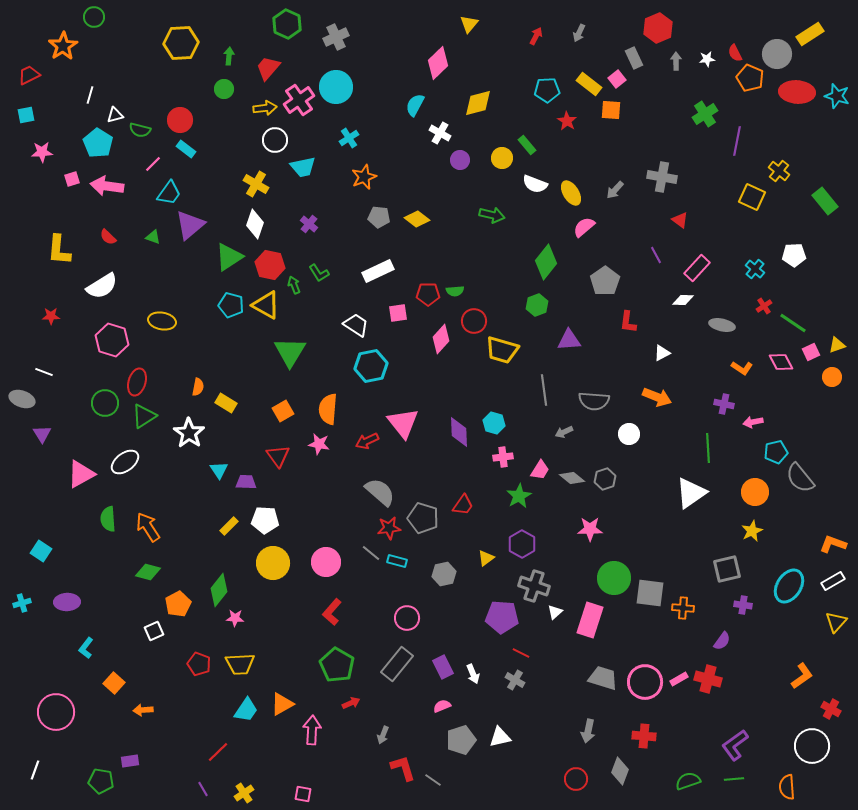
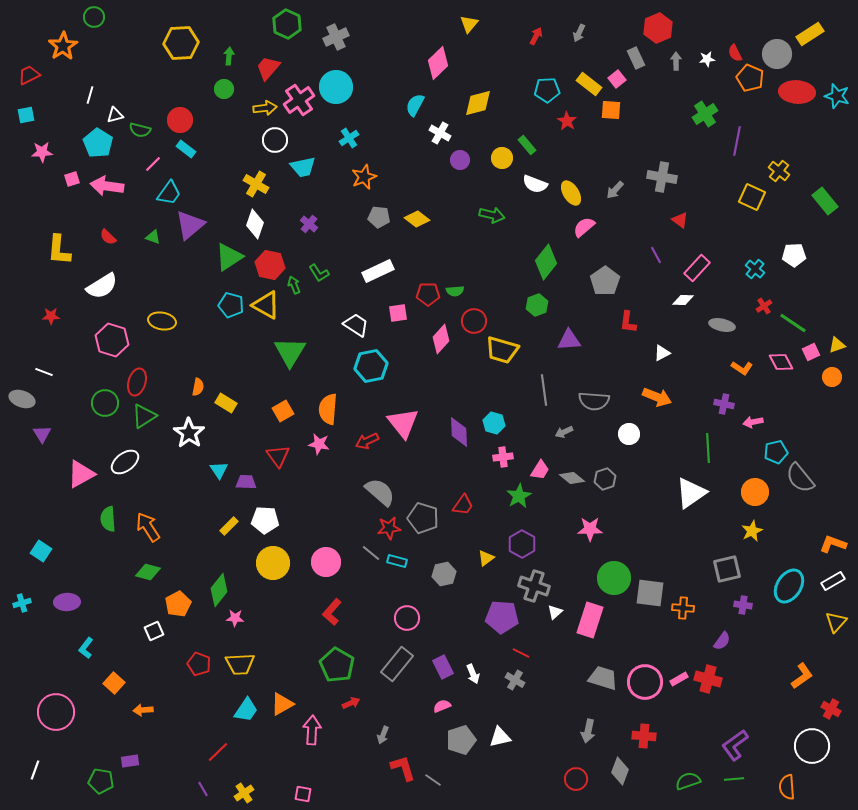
gray rectangle at (634, 58): moved 2 px right
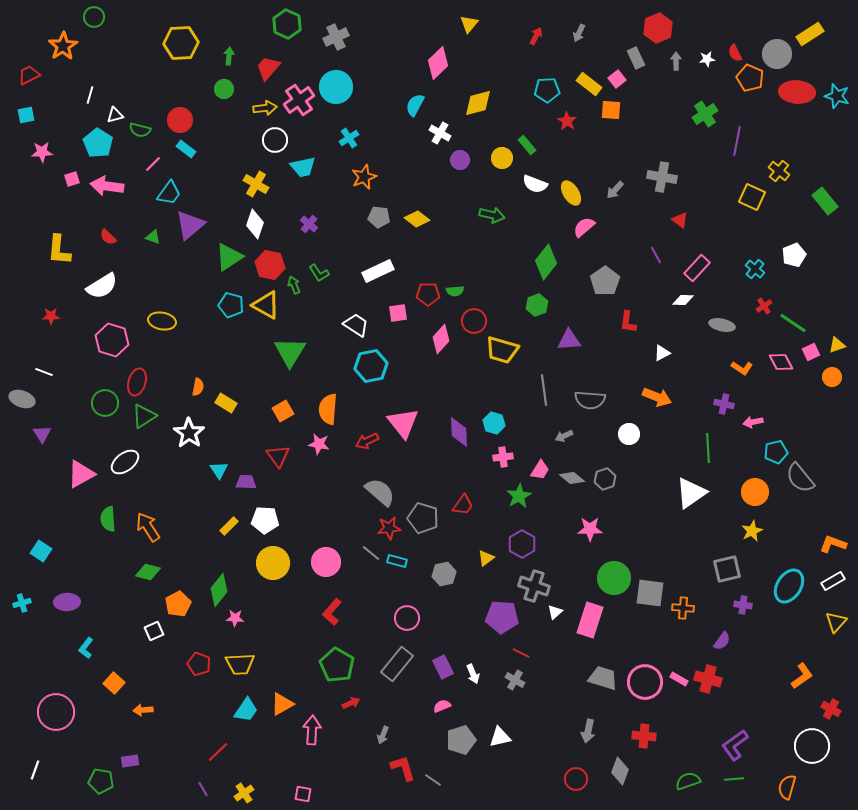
white pentagon at (794, 255): rotated 20 degrees counterclockwise
gray semicircle at (594, 401): moved 4 px left, 1 px up
gray arrow at (564, 432): moved 4 px down
pink rectangle at (679, 679): rotated 60 degrees clockwise
orange semicircle at (787, 787): rotated 20 degrees clockwise
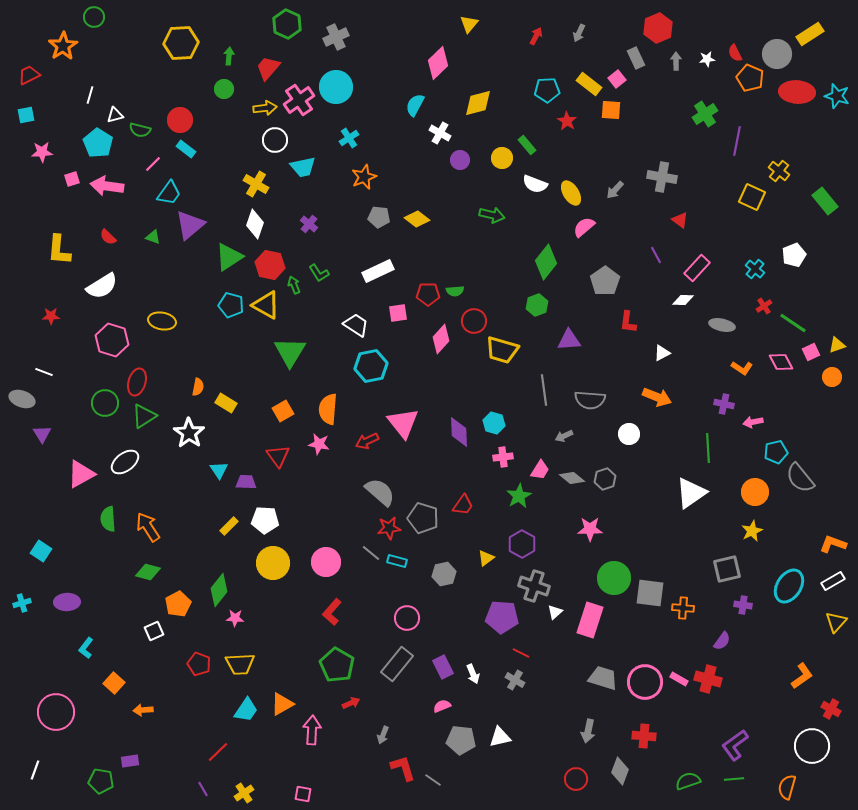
gray pentagon at (461, 740): rotated 24 degrees clockwise
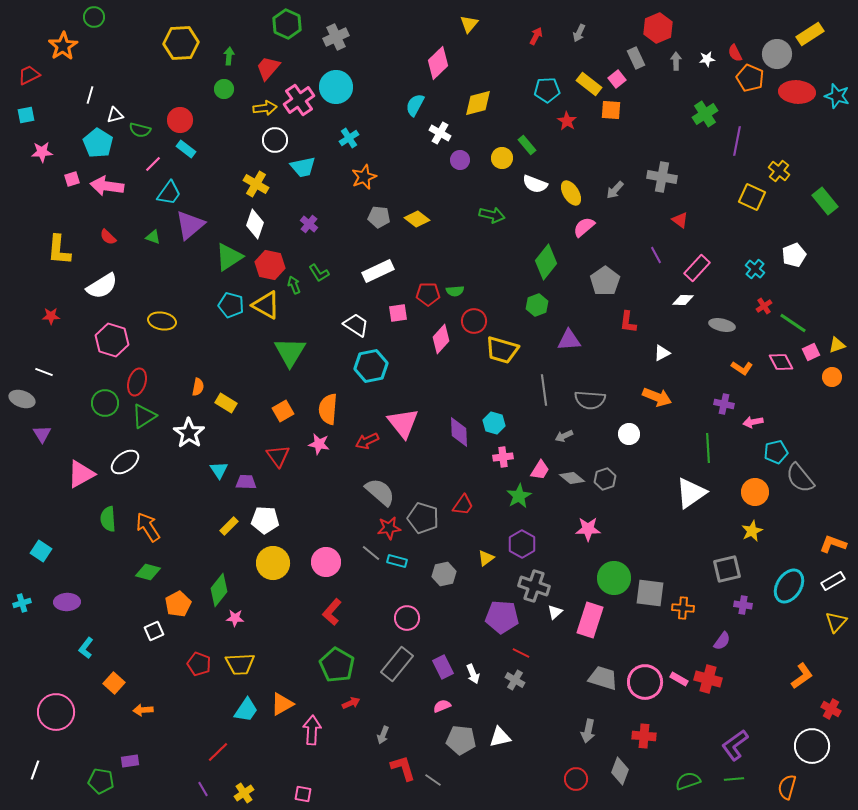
pink star at (590, 529): moved 2 px left
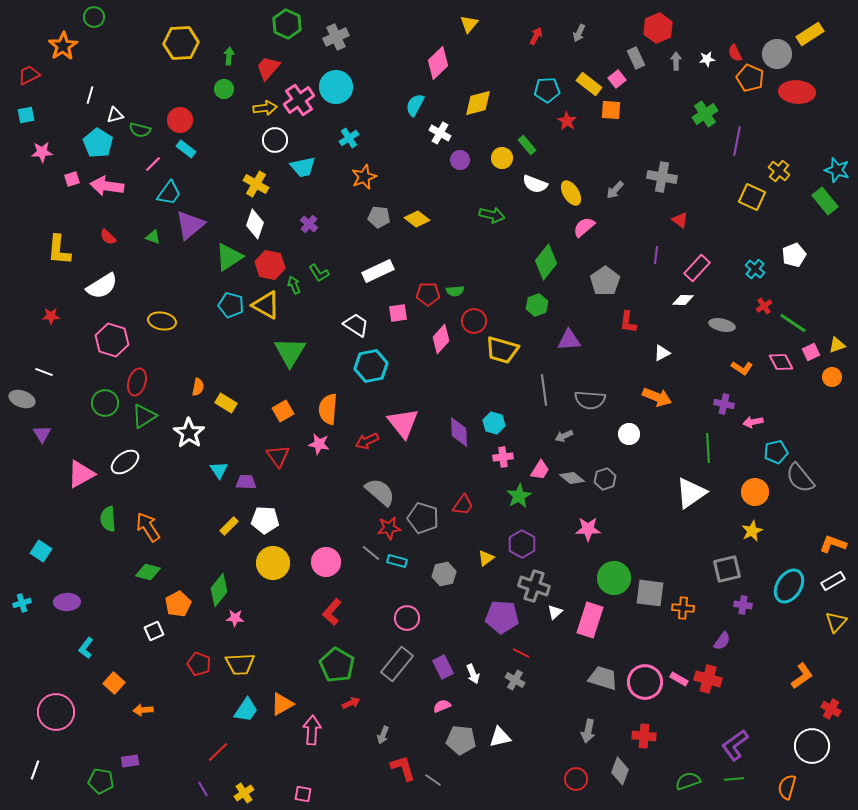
cyan star at (837, 96): moved 74 px down
purple line at (656, 255): rotated 36 degrees clockwise
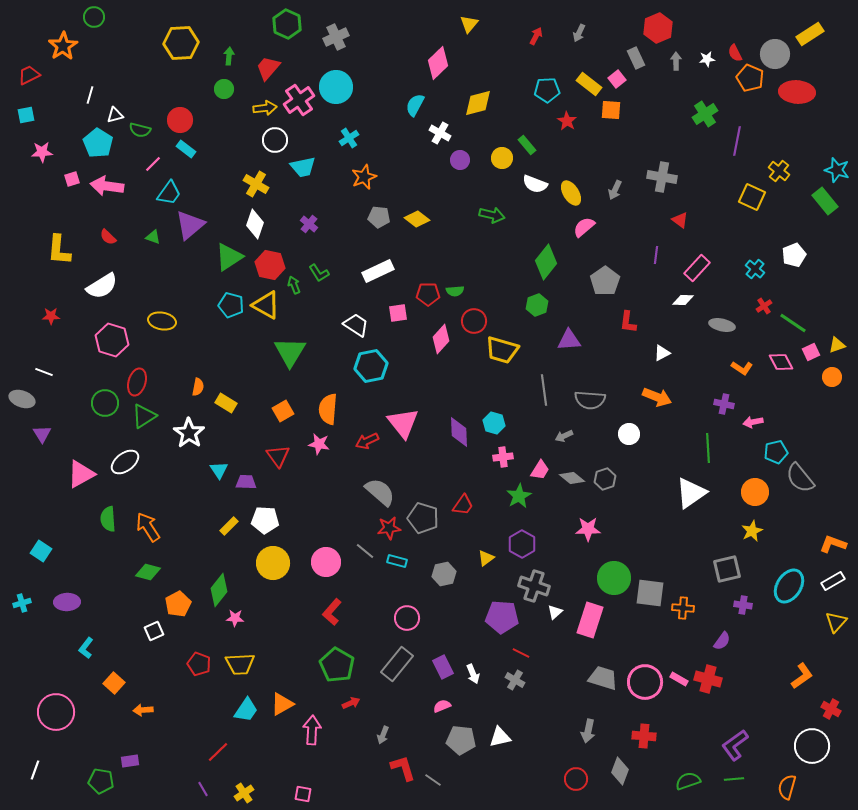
gray circle at (777, 54): moved 2 px left
gray arrow at (615, 190): rotated 18 degrees counterclockwise
gray line at (371, 553): moved 6 px left, 2 px up
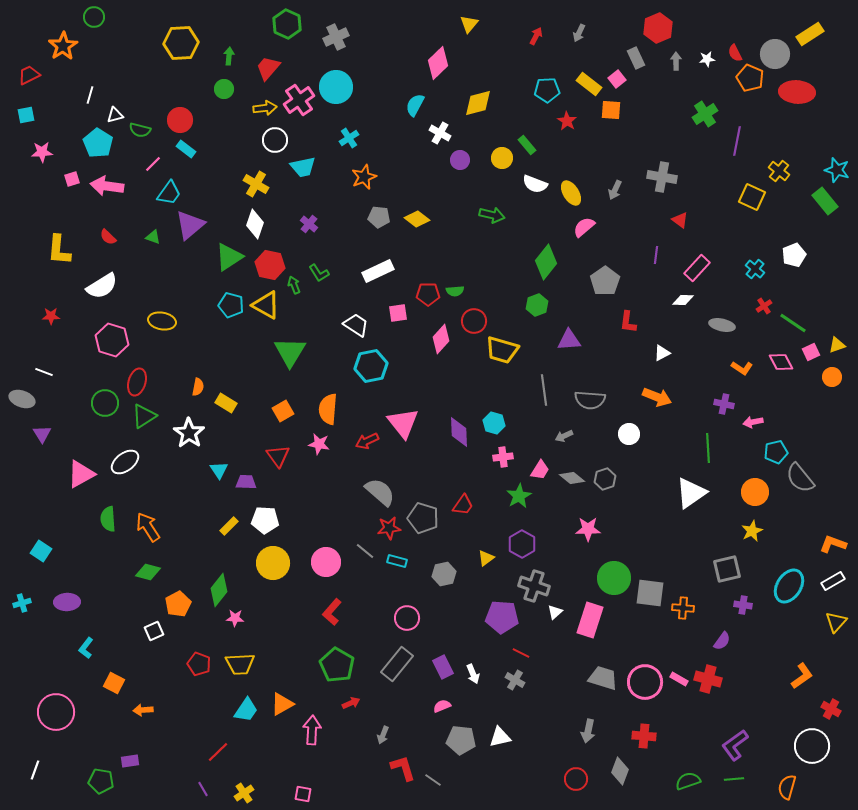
orange square at (114, 683): rotated 15 degrees counterclockwise
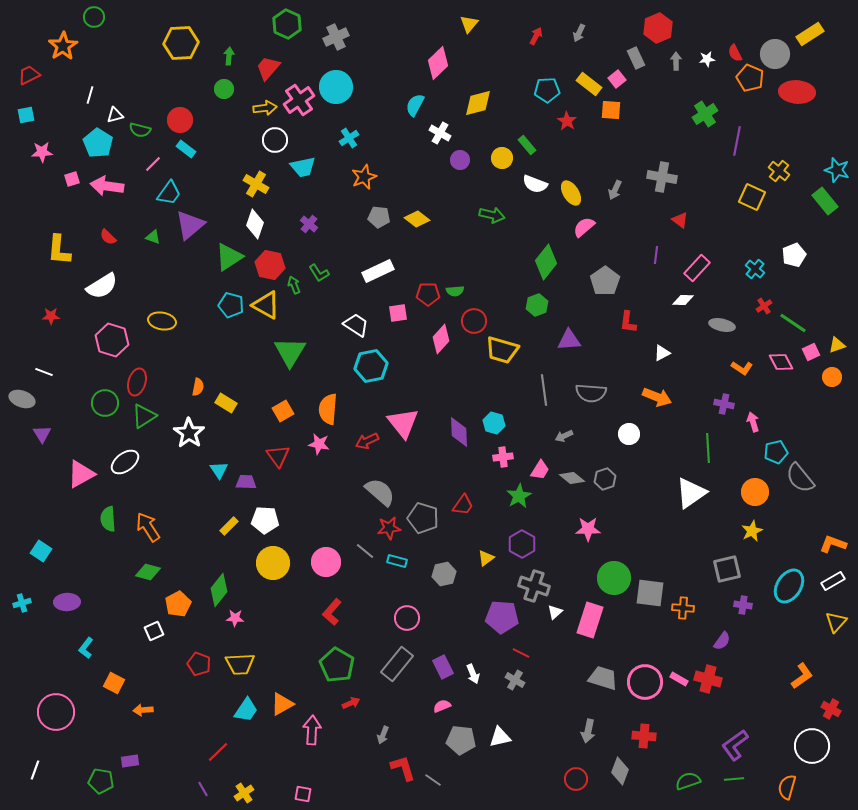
gray semicircle at (590, 400): moved 1 px right, 7 px up
pink arrow at (753, 422): rotated 84 degrees clockwise
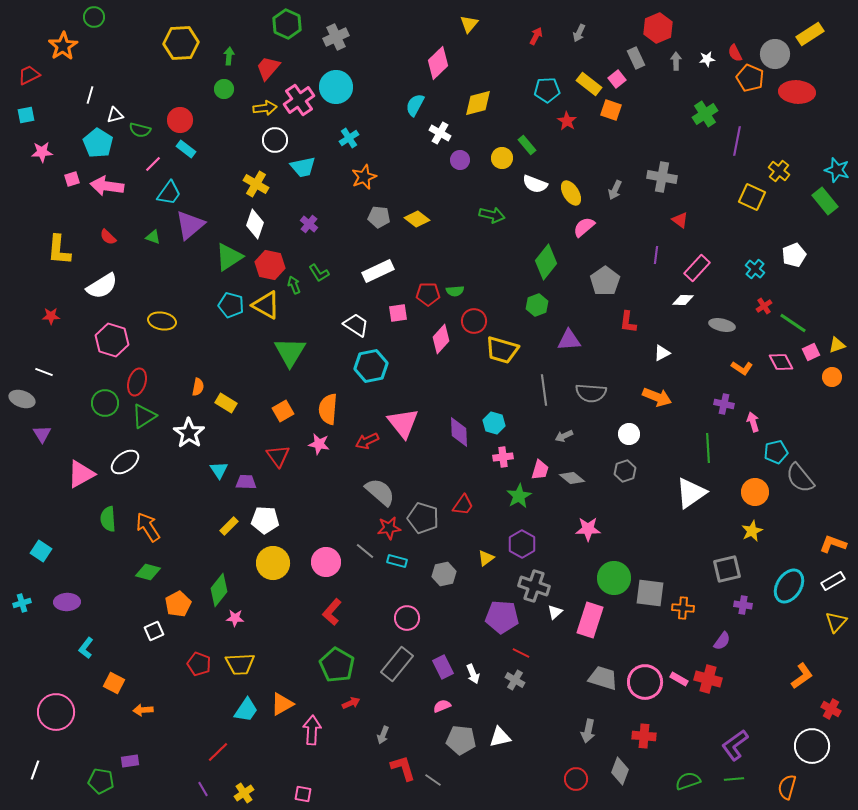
orange square at (611, 110): rotated 15 degrees clockwise
pink trapezoid at (540, 470): rotated 15 degrees counterclockwise
gray hexagon at (605, 479): moved 20 px right, 8 px up
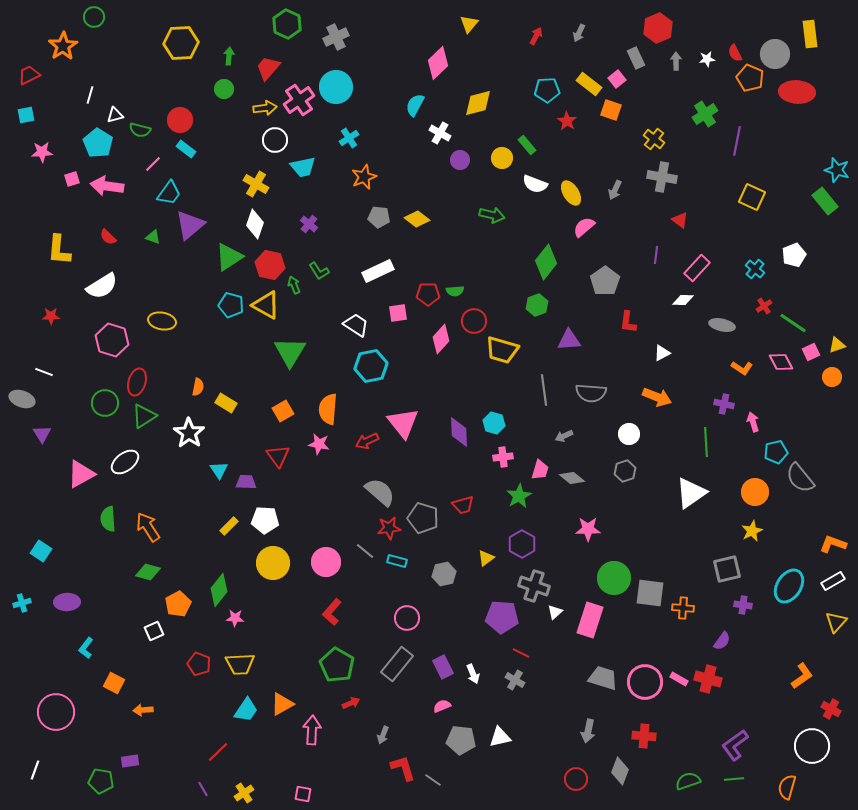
yellow rectangle at (810, 34): rotated 64 degrees counterclockwise
yellow cross at (779, 171): moved 125 px left, 32 px up
green L-shape at (319, 273): moved 2 px up
green line at (708, 448): moved 2 px left, 6 px up
red trapezoid at (463, 505): rotated 40 degrees clockwise
